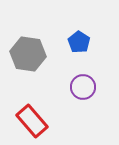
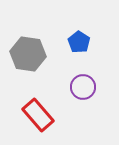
red rectangle: moved 6 px right, 6 px up
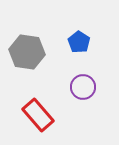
gray hexagon: moved 1 px left, 2 px up
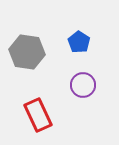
purple circle: moved 2 px up
red rectangle: rotated 16 degrees clockwise
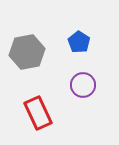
gray hexagon: rotated 20 degrees counterclockwise
red rectangle: moved 2 px up
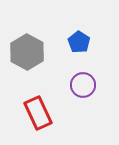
gray hexagon: rotated 20 degrees counterclockwise
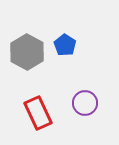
blue pentagon: moved 14 px left, 3 px down
purple circle: moved 2 px right, 18 px down
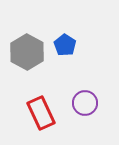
red rectangle: moved 3 px right
